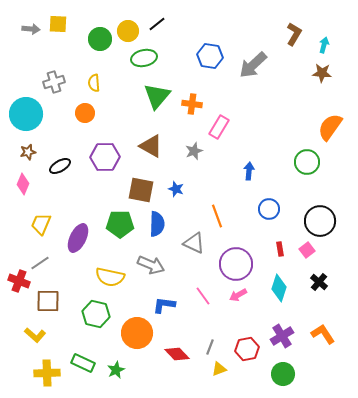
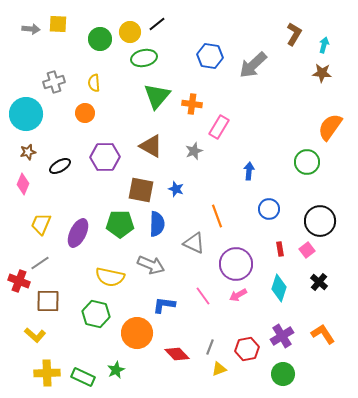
yellow circle at (128, 31): moved 2 px right, 1 px down
purple ellipse at (78, 238): moved 5 px up
green rectangle at (83, 363): moved 14 px down
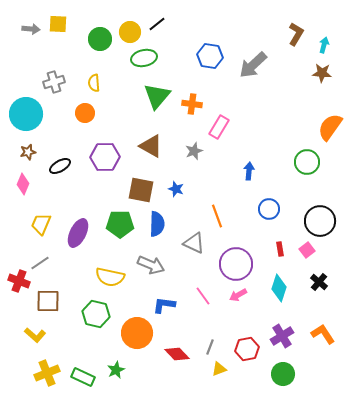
brown L-shape at (294, 34): moved 2 px right
yellow cross at (47, 373): rotated 20 degrees counterclockwise
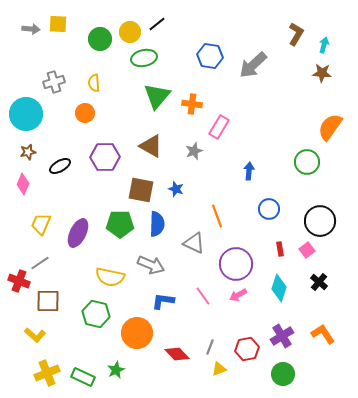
blue L-shape at (164, 305): moved 1 px left, 4 px up
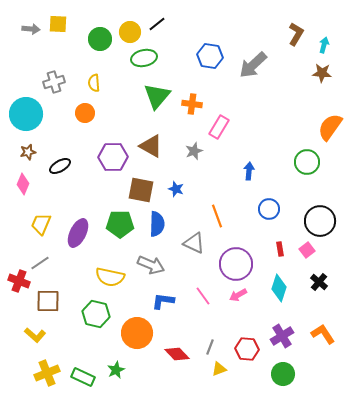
purple hexagon at (105, 157): moved 8 px right
red hexagon at (247, 349): rotated 15 degrees clockwise
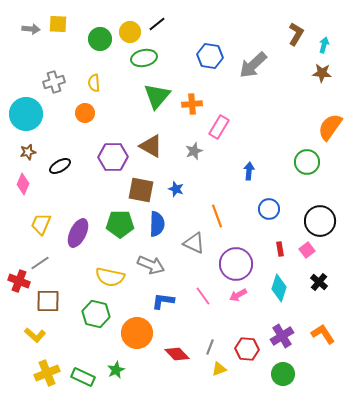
orange cross at (192, 104): rotated 12 degrees counterclockwise
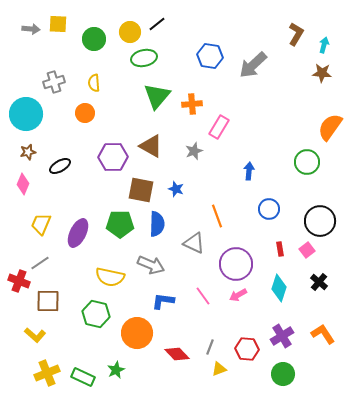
green circle at (100, 39): moved 6 px left
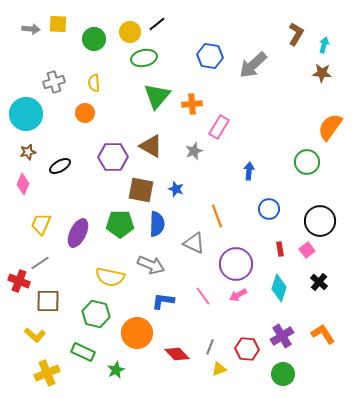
green rectangle at (83, 377): moved 25 px up
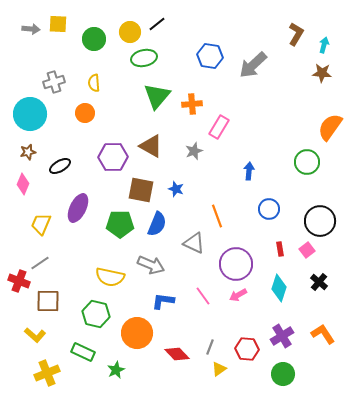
cyan circle at (26, 114): moved 4 px right
blue semicircle at (157, 224): rotated 20 degrees clockwise
purple ellipse at (78, 233): moved 25 px up
yellow triangle at (219, 369): rotated 14 degrees counterclockwise
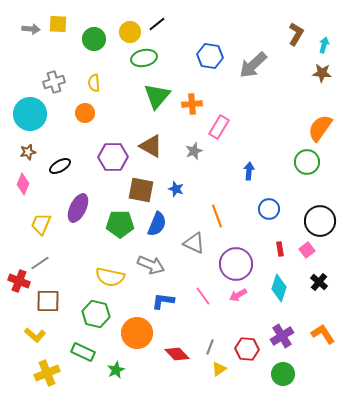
orange semicircle at (330, 127): moved 10 px left, 1 px down
